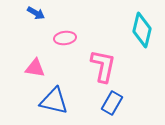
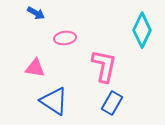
cyan diamond: rotated 12 degrees clockwise
pink L-shape: moved 1 px right
blue triangle: rotated 20 degrees clockwise
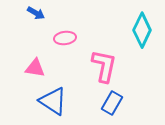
blue triangle: moved 1 px left
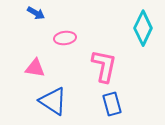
cyan diamond: moved 1 px right, 2 px up
blue rectangle: moved 1 px down; rotated 45 degrees counterclockwise
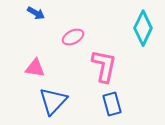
pink ellipse: moved 8 px right, 1 px up; rotated 20 degrees counterclockwise
blue triangle: rotated 40 degrees clockwise
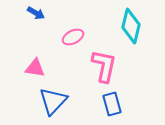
cyan diamond: moved 12 px left, 2 px up; rotated 12 degrees counterclockwise
